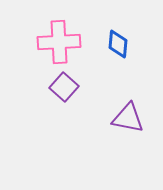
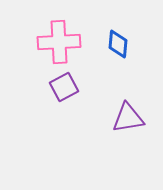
purple square: rotated 20 degrees clockwise
purple triangle: rotated 20 degrees counterclockwise
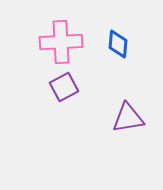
pink cross: moved 2 px right
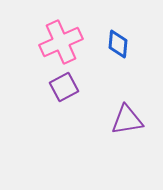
pink cross: rotated 21 degrees counterclockwise
purple triangle: moved 1 px left, 2 px down
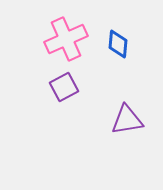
pink cross: moved 5 px right, 3 px up
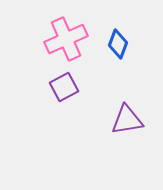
blue diamond: rotated 16 degrees clockwise
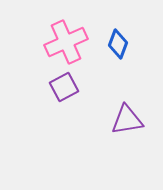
pink cross: moved 3 px down
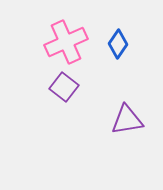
blue diamond: rotated 12 degrees clockwise
purple square: rotated 24 degrees counterclockwise
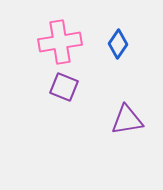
pink cross: moved 6 px left; rotated 15 degrees clockwise
purple square: rotated 16 degrees counterclockwise
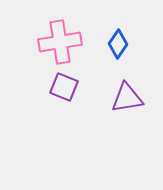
purple triangle: moved 22 px up
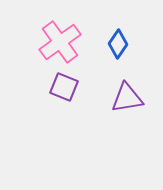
pink cross: rotated 27 degrees counterclockwise
